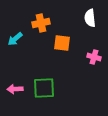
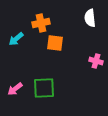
cyan arrow: moved 1 px right
orange square: moved 7 px left
pink cross: moved 2 px right, 4 px down
pink arrow: rotated 35 degrees counterclockwise
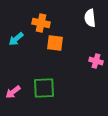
orange cross: rotated 24 degrees clockwise
pink arrow: moved 2 px left, 3 px down
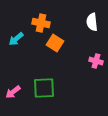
white semicircle: moved 2 px right, 4 px down
orange square: rotated 24 degrees clockwise
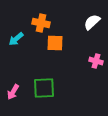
white semicircle: rotated 54 degrees clockwise
orange square: rotated 30 degrees counterclockwise
pink arrow: rotated 21 degrees counterclockwise
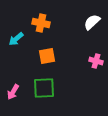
orange square: moved 8 px left, 13 px down; rotated 12 degrees counterclockwise
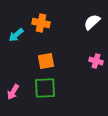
cyan arrow: moved 4 px up
orange square: moved 1 px left, 5 px down
green square: moved 1 px right
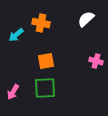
white semicircle: moved 6 px left, 3 px up
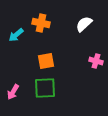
white semicircle: moved 2 px left, 5 px down
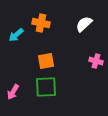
green square: moved 1 px right, 1 px up
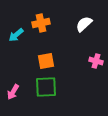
orange cross: rotated 24 degrees counterclockwise
